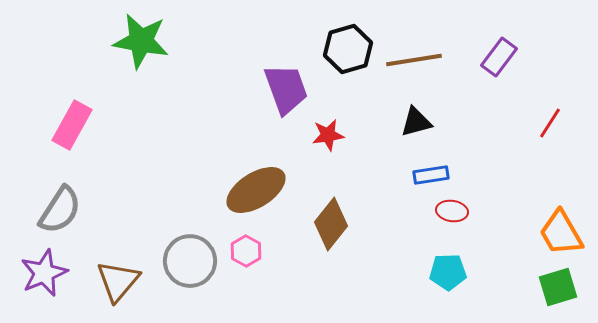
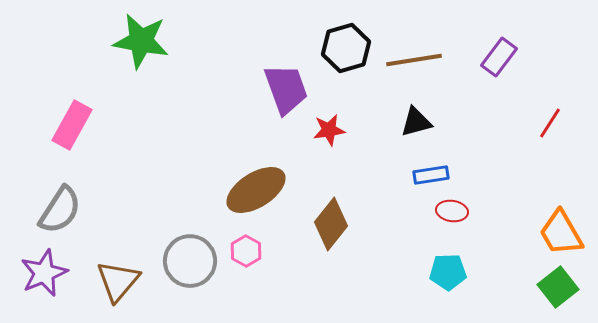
black hexagon: moved 2 px left, 1 px up
red star: moved 1 px right, 5 px up
green square: rotated 21 degrees counterclockwise
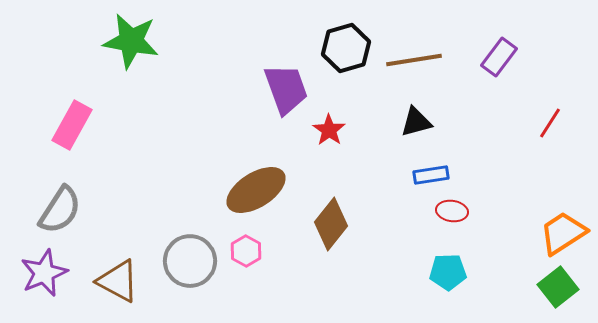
green star: moved 10 px left
red star: rotated 28 degrees counterclockwise
orange trapezoid: moved 2 px right; rotated 87 degrees clockwise
brown triangle: rotated 42 degrees counterclockwise
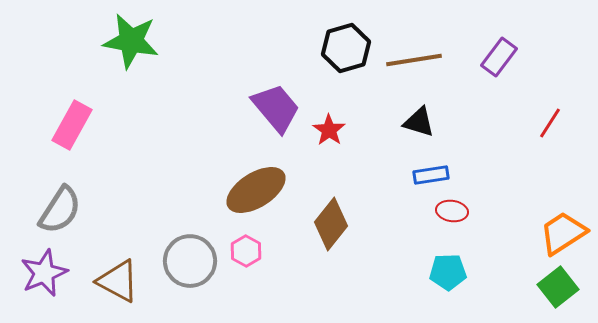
purple trapezoid: moved 10 px left, 19 px down; rotated 20 degrees counterclockwise
black triangle: moved 3 px right; rotated 32 degrees clockwise
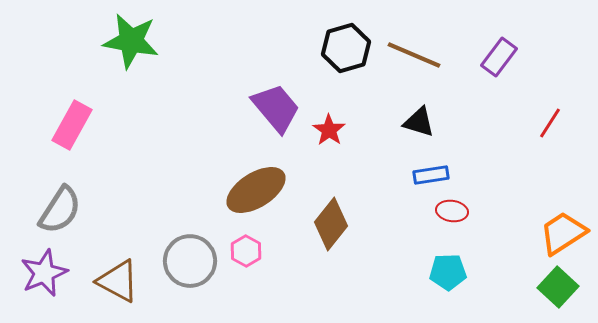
brown line: moved 5 px up; rotated 32 degrees clockwise
green square: rotated 9 degrees counterclockwise
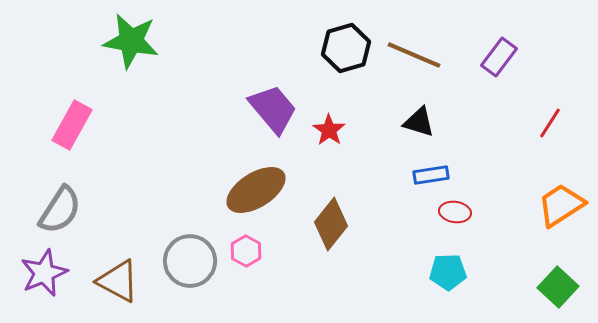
purple trapezoid: moved 3 px left, 1 px down
red ellipse: moved 3 px right, 1 px down
orange trapezoid: moved 2 px left, 28 px up
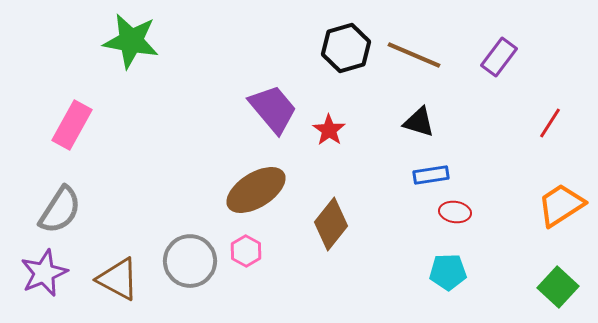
brown triangle: moved 2 px up
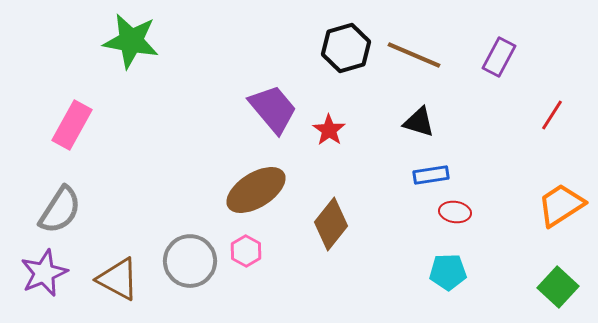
purple rectangle: rotated 9 degrees counterclockwise
red line: moved 2 px right, 8 px up
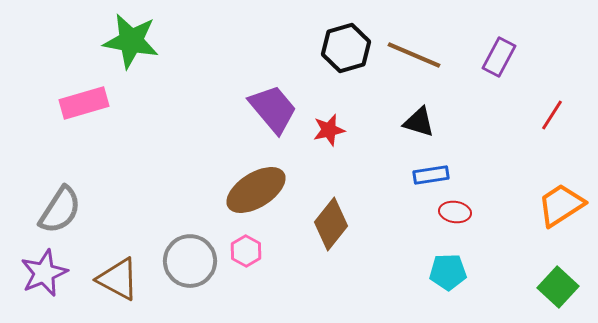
pink rectangle: moved 12 px right, 22 px up; rotated 45 degrees clockwise
red star: rotated 24 degrees clockwise
